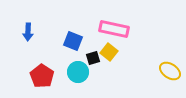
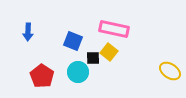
black square: rotated 16 degrees clockwise
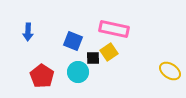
yellow square: rotated 18 degrees clockwise
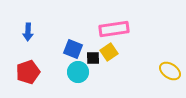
pink rectangle: rotated 20 degrees counterclockwise
blue square: moved 8 px down
red pentagon: moved 14 px left, 4 px up; rotated 20 degrees clockwise
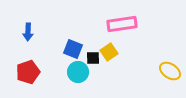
pink rectangle: moved 8 px right, 5 px up
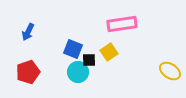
blue arrow: rotated 24 degrees clockwise
black square: moved 4 px left, 2 px down
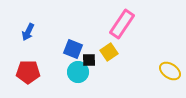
pink rectangle: rotated 48 degrees counterclockwise
red pentagon: rotated 20 degrees clockwise
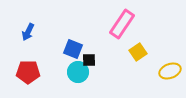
yellow square: moved 29 px right
yellow ellipse: rotated 55 degrees counterclockwise
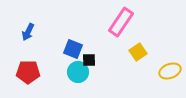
pink rectangle: moved 1 px left, 2 px up
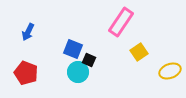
yellow square: moved 1 px right
black square: rotated 24 degrees clockwise
red pentagon: moved 2 px left, 1 px down; rotated 20 degrees clockwise
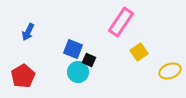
red pentagon: moved 3 px left, 3 px down; rotated 20 degrees clockwise
